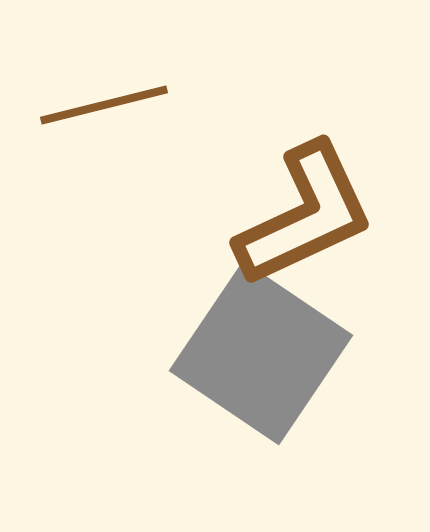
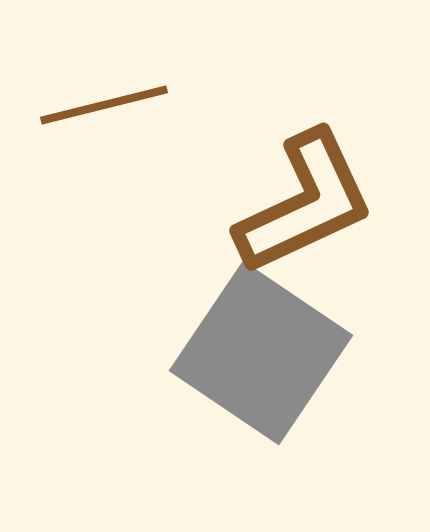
brown L-shape: moved 12 px up
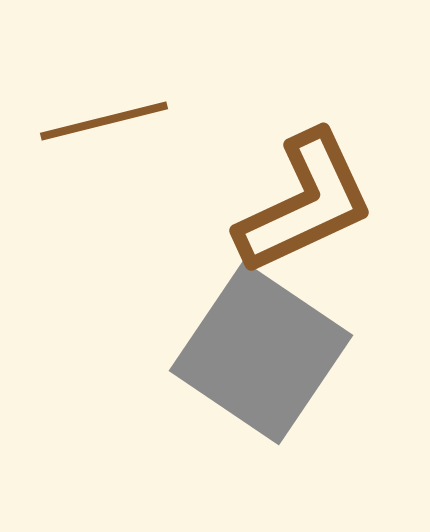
brown line: moved 16 px down
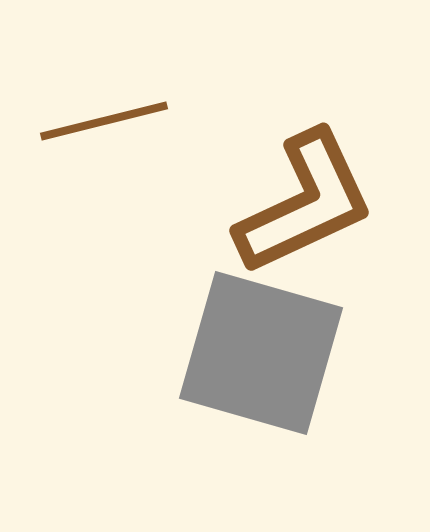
gray square: rotated 18 degrees counterclockwise
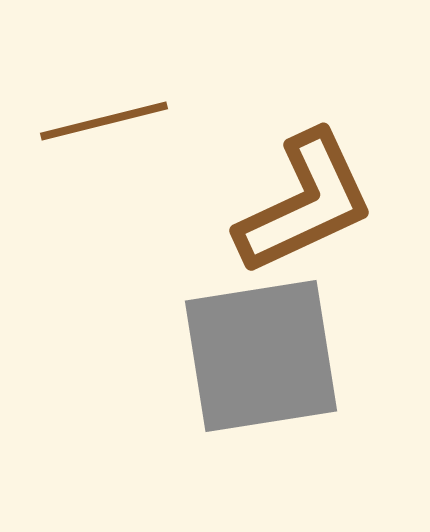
gray square: moved 3 px down; rotated 25 degrees counterclockwise
